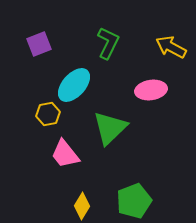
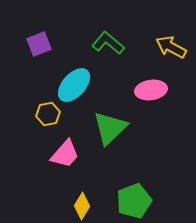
green L-shape: rotated 76 degrees counterclockwise
pink trapezoid: rotated 100 degrees counterclockwise
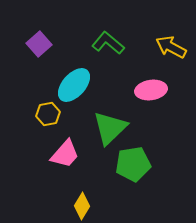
purple square: rotated 20 degrees counterclockwise
green pentagon: moved 1 px left, 37 px up; rotated 12 degrees clockwise
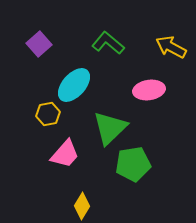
pink ellipse: moved 2 px left
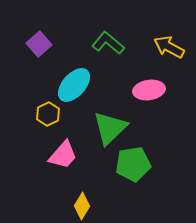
yellow arrow: moved 2 px left
yellow hexagon: rotated 15 degrees counterclockwise
pink trapezoid: moved 2 px left, 1 px down
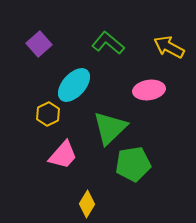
yellow diamond: moved 5 px right, 2 px up
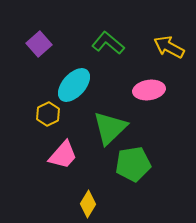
yellow diamond: moved 1 px right
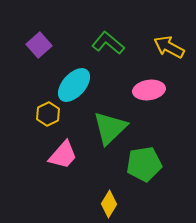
purple square: moved 1 px down
green pentagon: moved 11 px right
yellow diamond: moved 21 px right
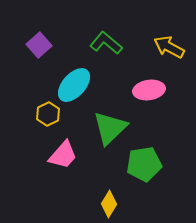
green L-shape: moved 2 px left
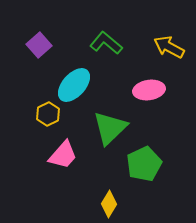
green pentagon: rotated 16 degrees counterclockwise
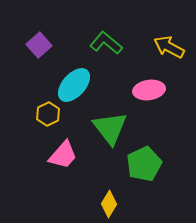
green triangle: rotated 24 degrees counterclockwise
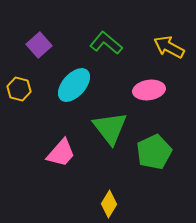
yellow hexagon: moved 29 px left, 25 px up; rotated 20 degrees counterclockwise
pink trapezoid: moved 2 px left, 2 px up
green pentagon: moved 10 px right, 12 px up
